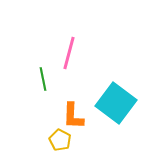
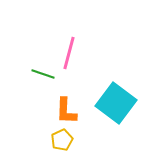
green line: moved 5 px up; rotated 60 degrees counterclockwise
orange L-shape: moved 7 px left, 5 px up
yellow pentagon: moved 2 px right; rotated 20 degrees clockwise
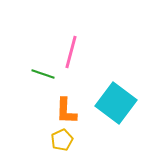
pink line: moved 2 px right, 1 px up
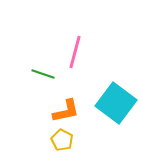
pink line: moved 4 px right
orange L-shape: rotated 104 degrees counterclockwise
yellow pentagon: rotated 20 degrees counterclockwise
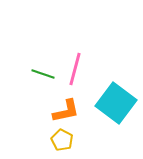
pink line: moved 17 px down
